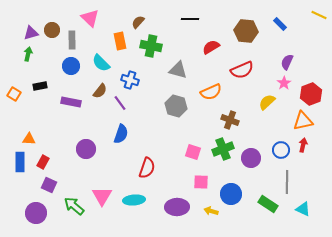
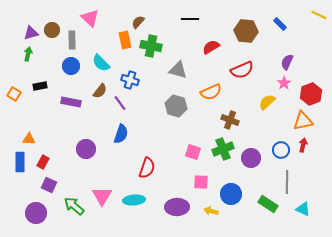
orange rectangle at (120, 41): moved 5 px right, 1 px up
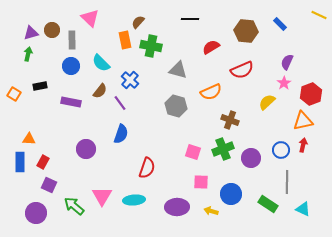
blue cross at (130, 80): rotated 24 degrees clockwise
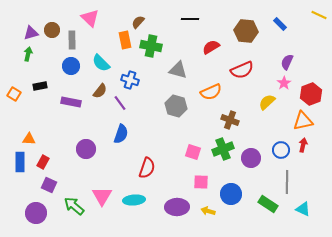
blue cross at (130, 80): rotated 24 degrees counterclockwise
yellow arrow at (211, 211): moved 3 px left
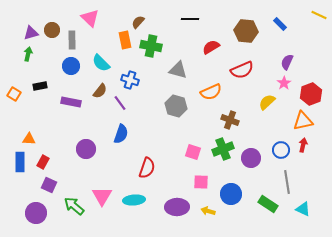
gray line at (287, 182): rotated 10 degrees counterclockwise
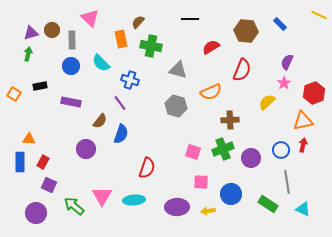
orange rectangle at (125, 40): moved 4 px left, 1 px up
red semicircle at (242, 70): rotated 45 degrees counterclockwise
brown semicircle at (100, 91): moved 30 px down
red hexagon at (311, 94): moved 3 px right, 1 px up
brown cross at (230, 120): rotated 24 degrees counterclockwise
yellow arrow at (208, 211): rotated 24 degrees counterclockwise
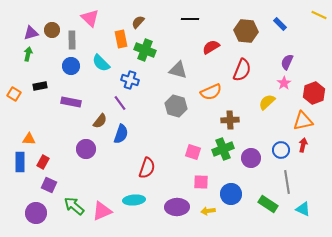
green cross at (151, 46): moved 6 px left, 4 px down; rotated 10 degrees clockwise
pink triangle at (102, 196): moved 15 px down; rotated 35 degrees clockwise
